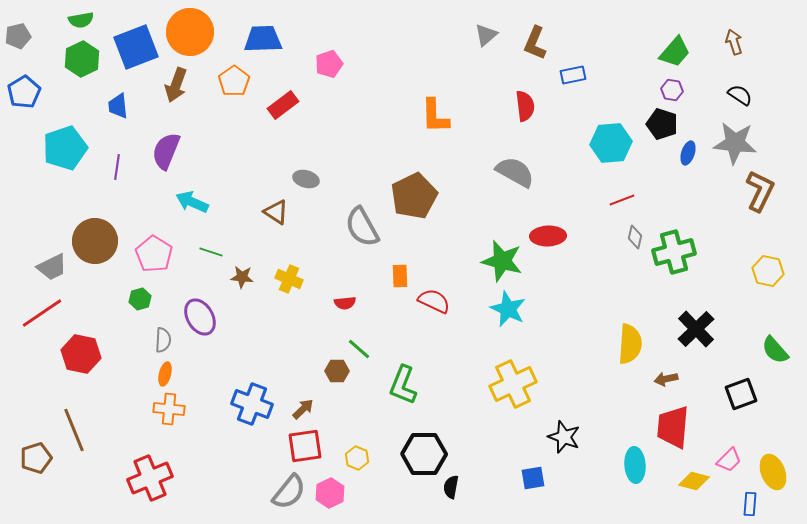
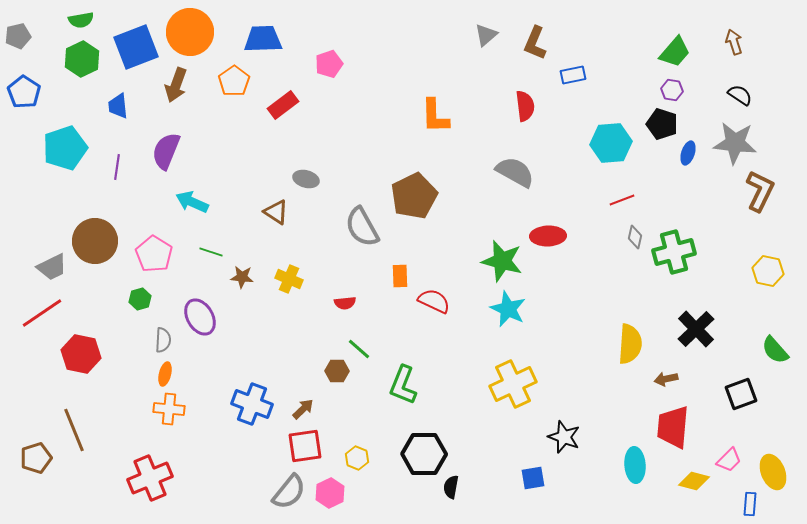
blue pentagon at (24, 92): rotated 8 degrees counterclockwise
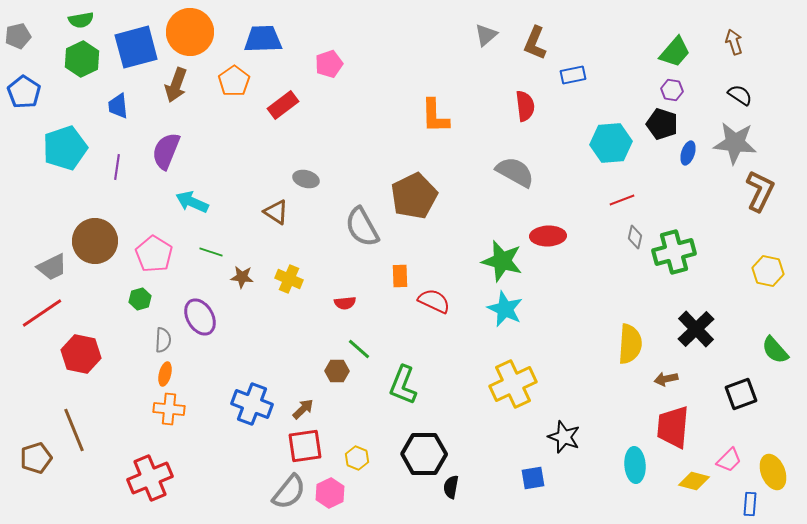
blue square at (136, 47): rotated 6 degrees clockwise
cyan star at (508, 309): moved 3 px left
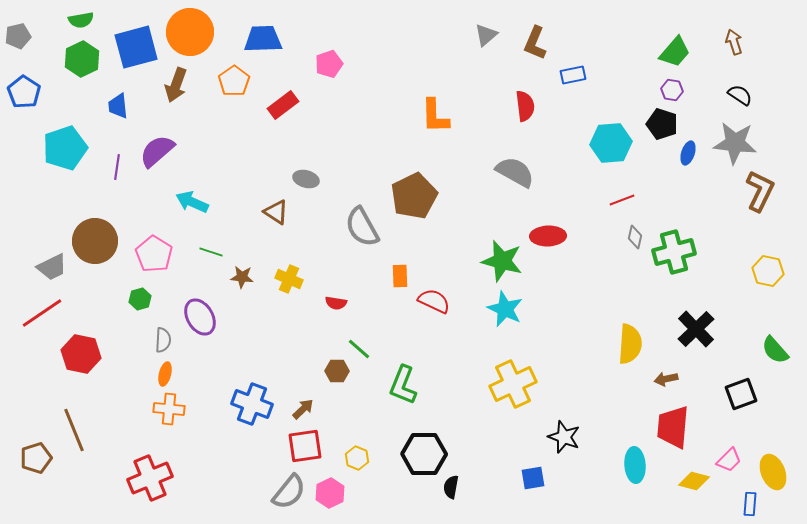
purple semicircle at (166, 151): moved 9 px left; rotated 27 degrees clockwise
red semicircle at (345, 303): moved 9 px left; rotated 15 degrees clockwise
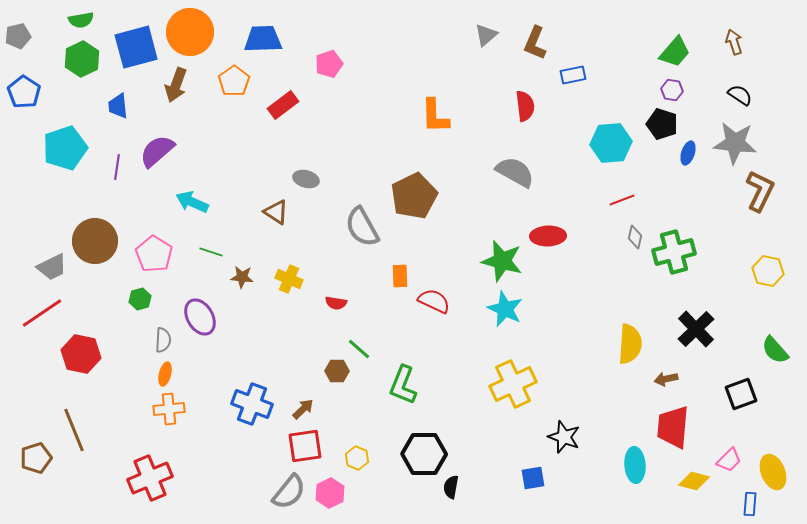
orange cross at (169, 409): rotated 12 degrees counterclockwise
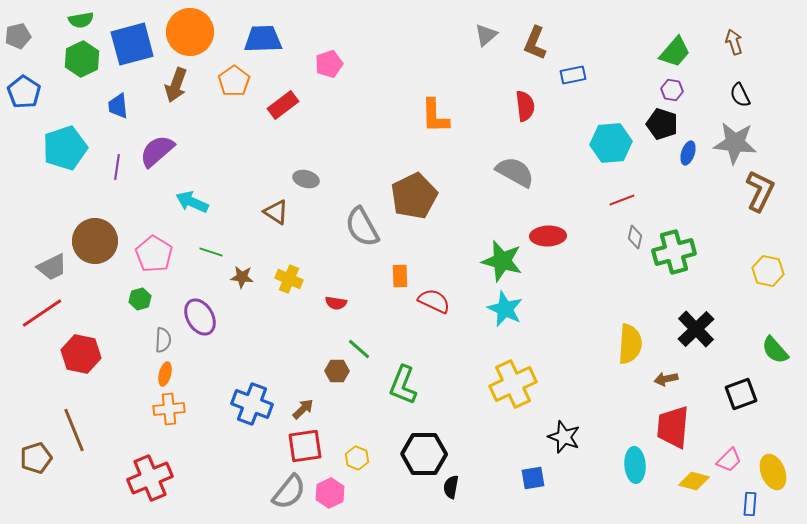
blue square at (136, 47): moved 4 px left, 3 px up
black semicircle at (740, 95): rotated 150 degrees counterclockwise
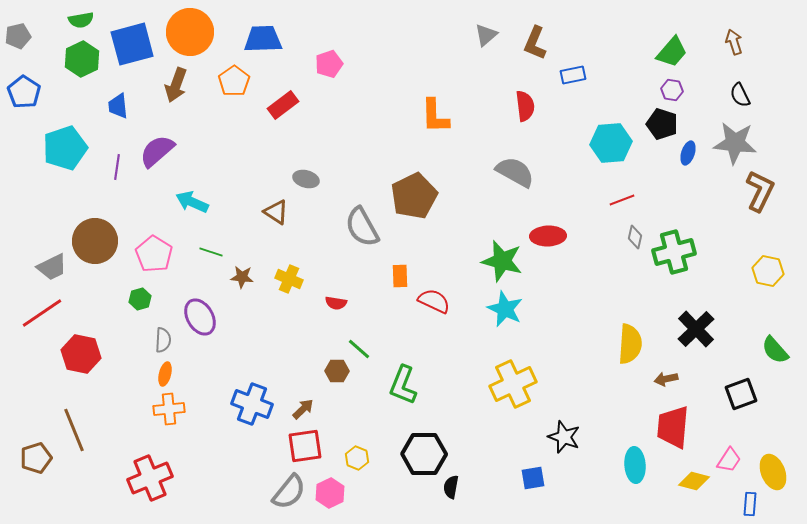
green trapezoid at (675, 52): moved 3 px left
pink trapezoid at (729, 460): rotated 12 degrees counterclockwise
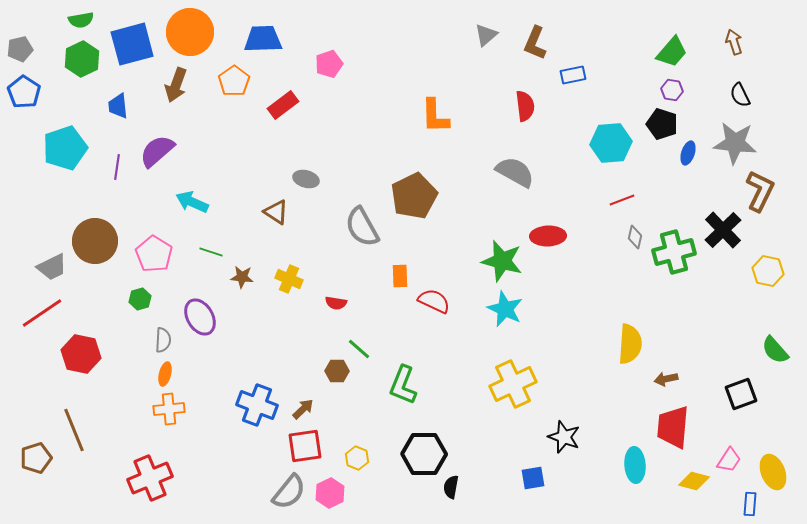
gray pentagon at (18, 36): moved 2 px right, 13 px down
black cross at (696, 329): moved 27 px right, 99 px up
blue cross at (252, 404): moved 5 px right, 1 px down
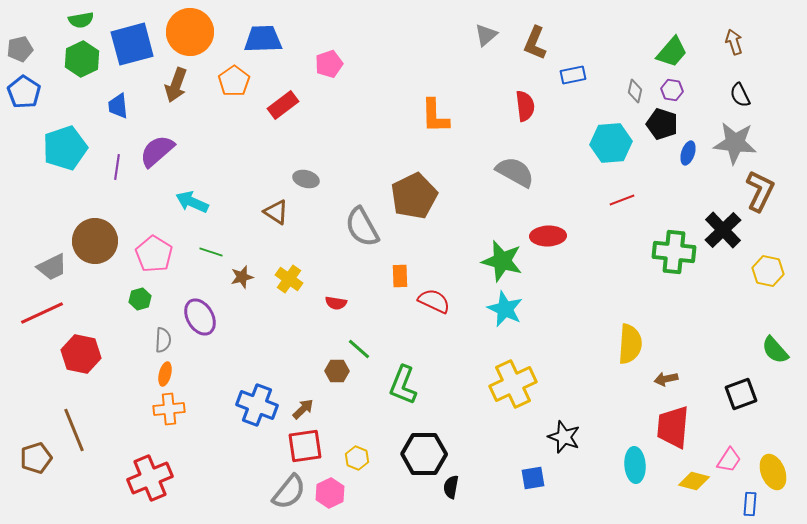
gray diamond at (635, 237): moved 146 px up
green cross at (674, 252): rotated 21 degrees clockwise
brown star at (242, 277): rotated 20 degrees counterclockwise
yellow cross at (289, 279): rotated 12 degrees clockwise
red line at (42, 313): rotated 9 degrees clockwise
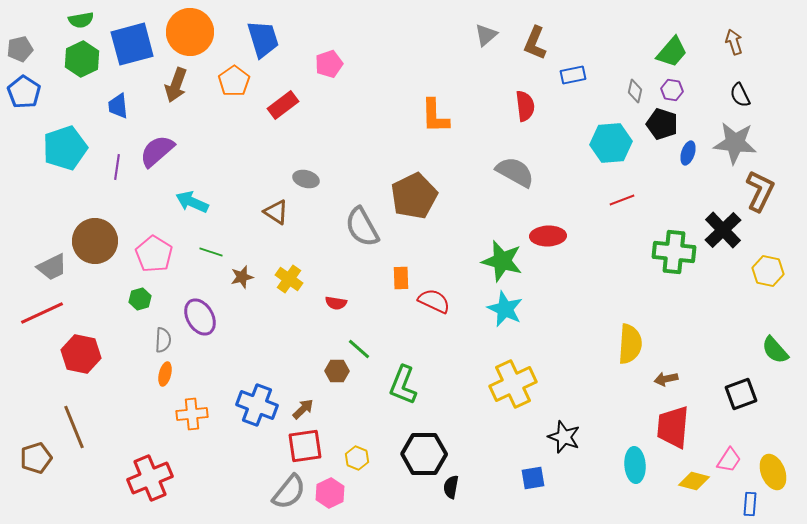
blue trapezoid at (263, 39): rotated 75 degrees clockwise
orange rectangle at (400, 276): moved 1 px right, 2 px down
orange cross at (169, 409): moved 23 px right, 5 px down
brown line at (74, 430): moved 3 px up
